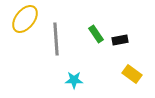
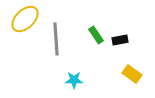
yellow ellipse: rotated 8 degrees clockwise
green rectangle: moved 1 px down
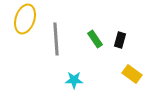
yellow ellipse: rotated 28 degrees counterclockwise
green rectangle: moved 1 px left, 4 px down
black rectangle: rotated 63 degrees counterclockwise
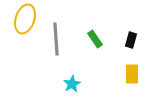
black rectangle: moved 11 px right
yellow rectangle: rotated 54 degrees clockwise
cyan star: moved 2 px left, 4 px down; rotated 30 degrees counterclockwise
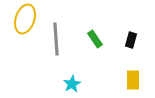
yellow rectangle: moved 1 px right, 6 px down
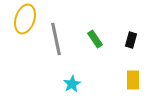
gray line: rotated 8 degrees counterclockwise
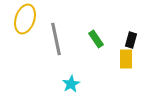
green rectangle: moved 1 px right
yellow rectangle: moved 7 px left, 21 px up
cyan star: moved 1 px left
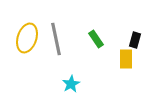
yellow ellipse: moved 2 px right, 19 px down
black rectangle: moved 4 px right
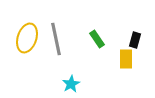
green rectangle: moved 1 px right
